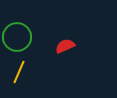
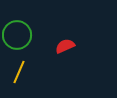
green circle: moved 2 px up
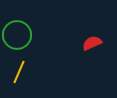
red semicircle: moved 27 px right, 3 px up
